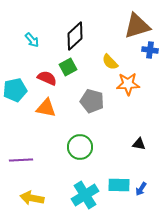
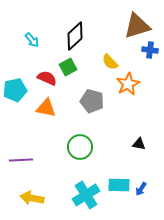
orange star: rotated 25 degrees counterclockwise
cyan cross: moved 1 px right
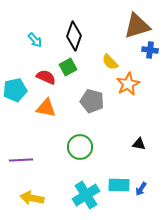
black diamond: moved 1 px left; rotated 28 degrees counterclockwise
cyan arrow: moved 3 px right
red semicircle: moved 1 px left, 1 px up
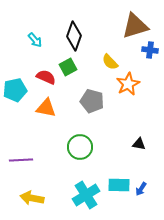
brown triangle: moved 2 px left
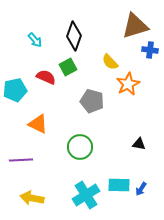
orange triangle: moved 8 px left, 16 px down; rotated 15 degrees clockwise
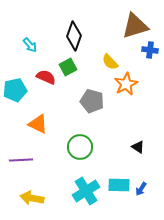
cyan arrow: moved 5 px left, 5 px down
orange star: moved 2 px left
black triangle: moved 1 px left, 3 px down; rotated 24 degrees clockwise
cyan cross: moved 4 px up
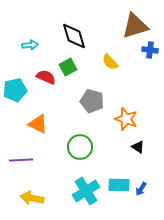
black diamond: rotated 36 degrees counterclockwise
cyan arrow: rotated 56 degrees counterclockwise
orange star: moved 35 px down; rotated 25 degrees counterclockwise
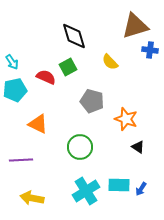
cyan arrow: moved 18 px left, 17 px down; rotated 63 degrees clockwise
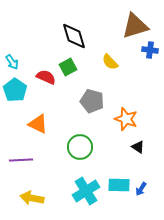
cyan pentagon: rotated 25 degrees counterclockwise
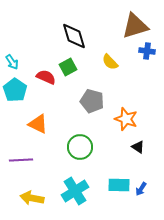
blue cross: moved 3 px left, 1 px down
cyan cross: moved 11 px left
